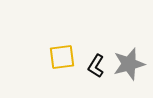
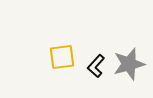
black L-shape: rotated 10 degrees clockwise
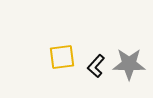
gray star: rotated 16 degrees clockwise
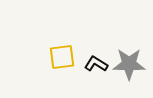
black L-shape: moved 2 px up; rotated 80 degrees clockwise
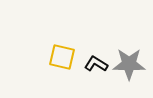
yellow square: rotated 20 degrees clockwise
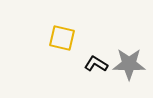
yellow square: moved 19 px up
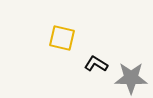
gray star: moved 2 px right, 14 px down
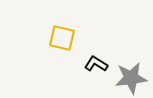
gray star: rotated 8 degrees counterclockwise
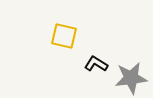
yellow square: moved 2 px right, 2 px up
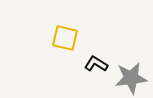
yellow square: moved 1 px right, 2 px down
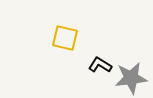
black L-shape: moved 4 px right, 1 px down
